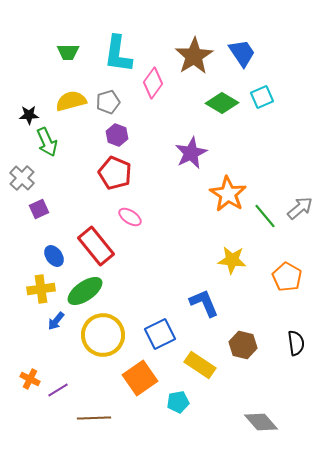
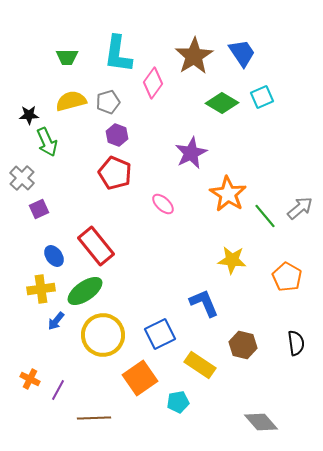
green trapezoid: moved 1 px left, 5 px down
pink ellipse: moved 33 px right, 13 px up; rotated 10 degrees clockwise
purple line: rotated 30 degrees counterclockwise
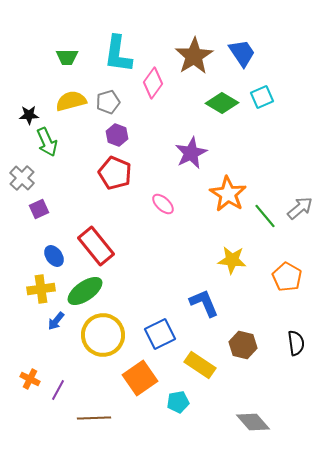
gray diamond: moved 8 px left
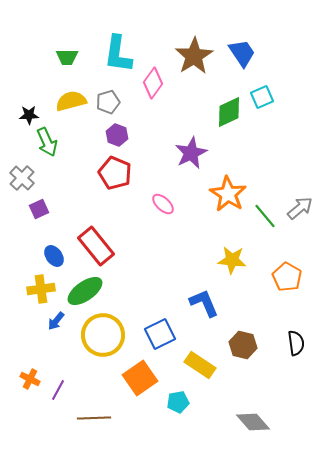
green diamond: moved 7 px right, 9 px down; rotated 56 degrees counterclockwise
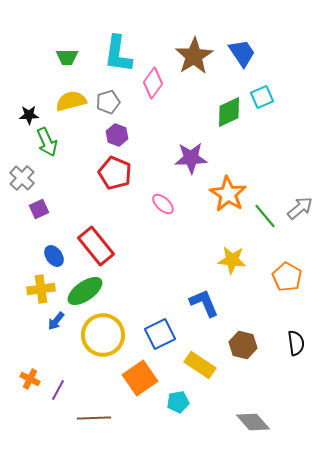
purple star: moved 5 px down; rotated 24 degrees clockwise
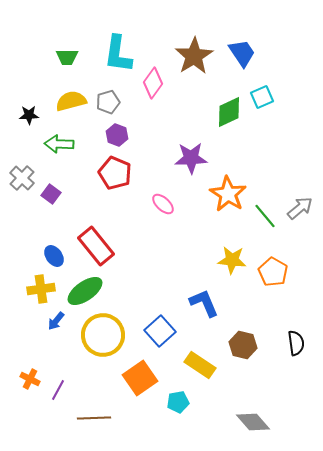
green arrow: moved 12 px right, 2 px down; rotated 116 degrees clockwise
purple square: moved 12 px right, 15 px up; rotated 30 degrees counterclockwise
orange pentagon: moved 14 px left, 5 px up
blue square: moved 3 px up; rotated 16 degrees counterclockwise
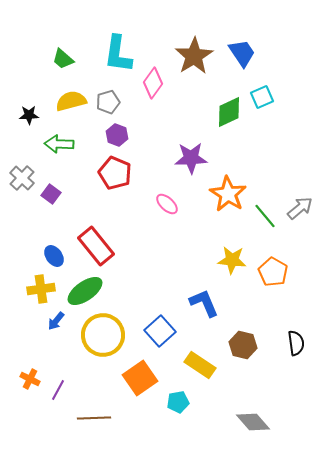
green trapezoid: moved 4 px left, 2 px down; rotated 40 degrees clockwise
pink ellipse: moved 4 px right
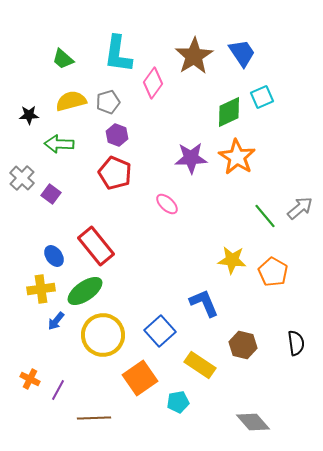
orange star: moved 9 px right, 37 px up
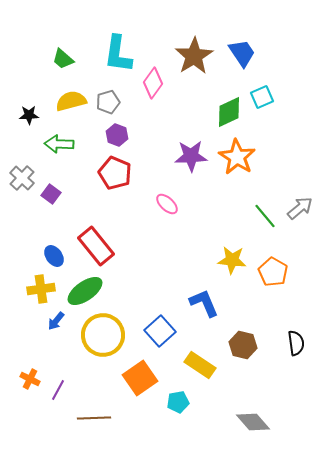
purple star: moved 2 px up
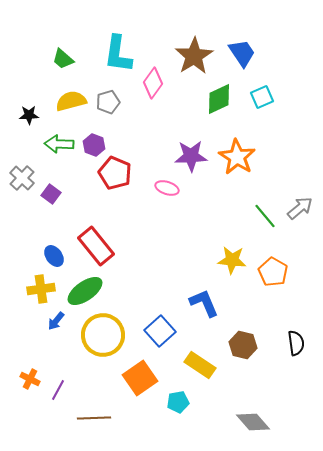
green diamond: moved 10 px left, 13 px up
purple hexagon: moved 23 px left, 10 px down
pink ellipse: moved 16 px up; rotated 25 degrees counterclockwise
